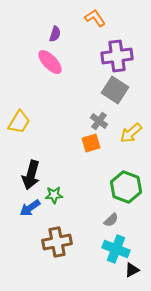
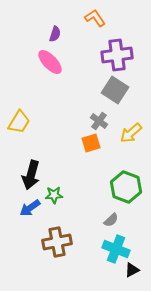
purple cross: moved 1 px up
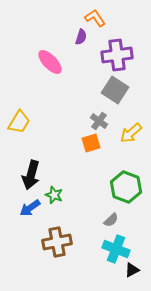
purple semicircle: moved 26 px right, 3 px down
green star: rotated 24 degrees clockwise
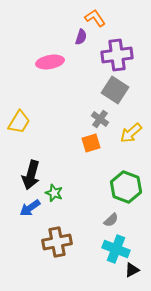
pink ellipse: rotated 56 degrees counterclockwise
gray cross: moved 1 px right, 2 px up
green star: moved 2 px up
